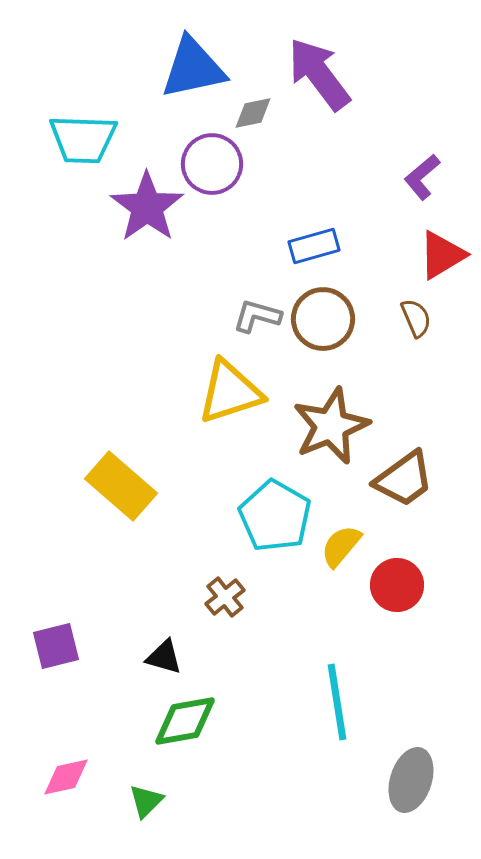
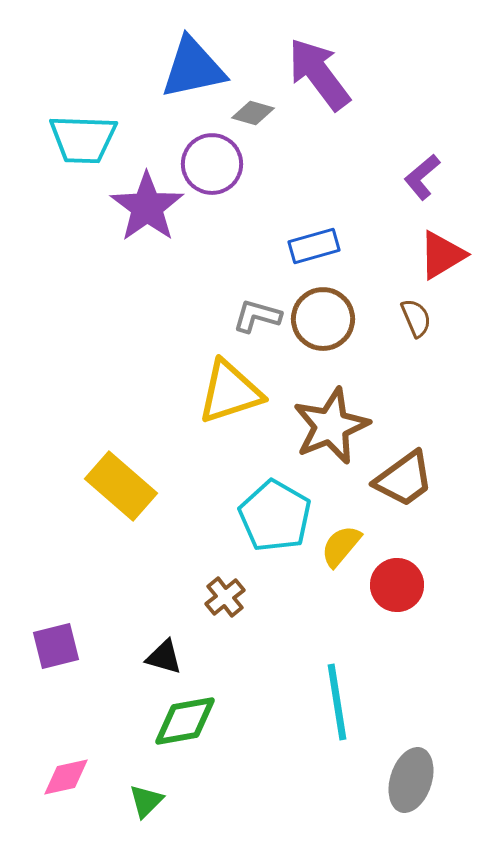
gray diamond: rotated 27 degrees clockwise
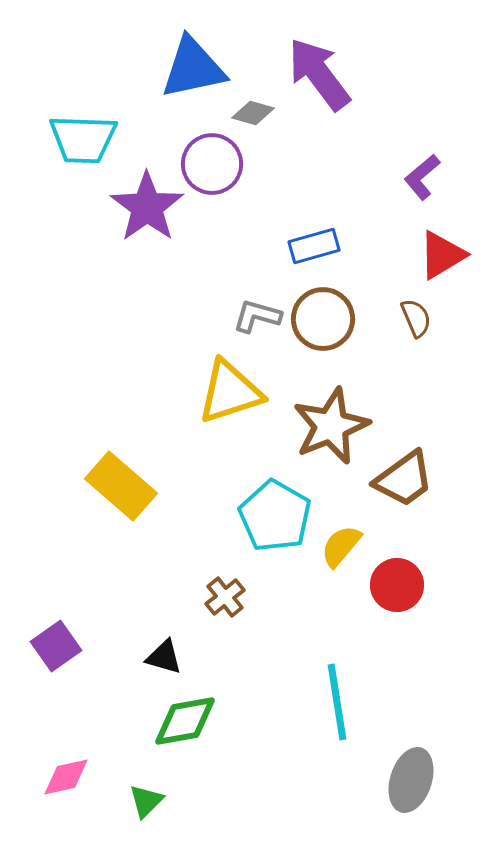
purple square: rotated 21 degrees counterclockwise
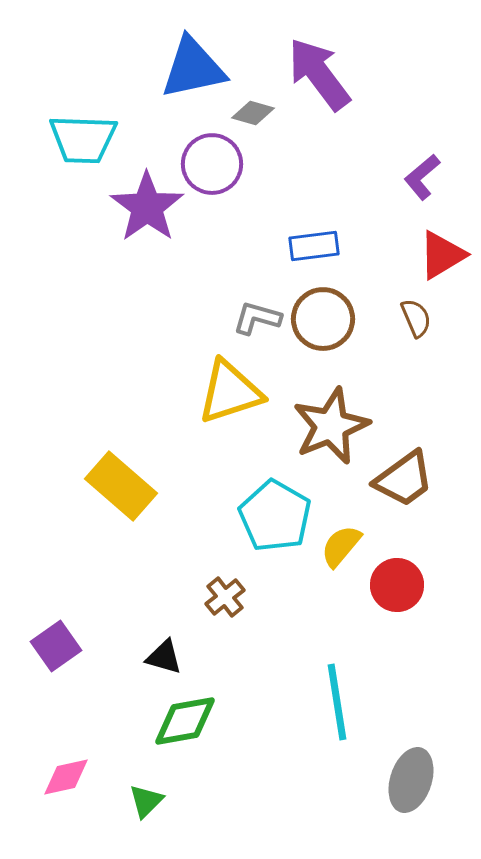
blue rectangle: rotated 9 degrees clockwise
gray L-shape: moved 2 px down
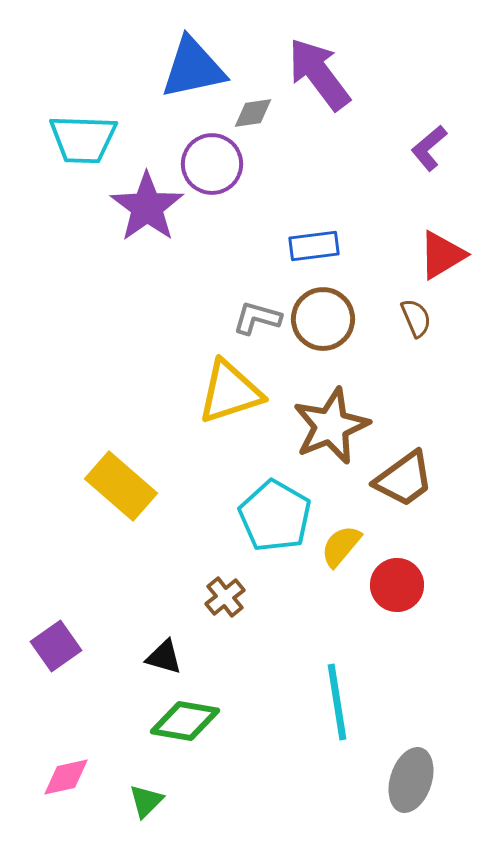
gray diamond: rotated 24 degrees counterclockwise
purple L-shape: moved 7 px right, 29 px up
green diamond: rotated 20 degrees clockwise
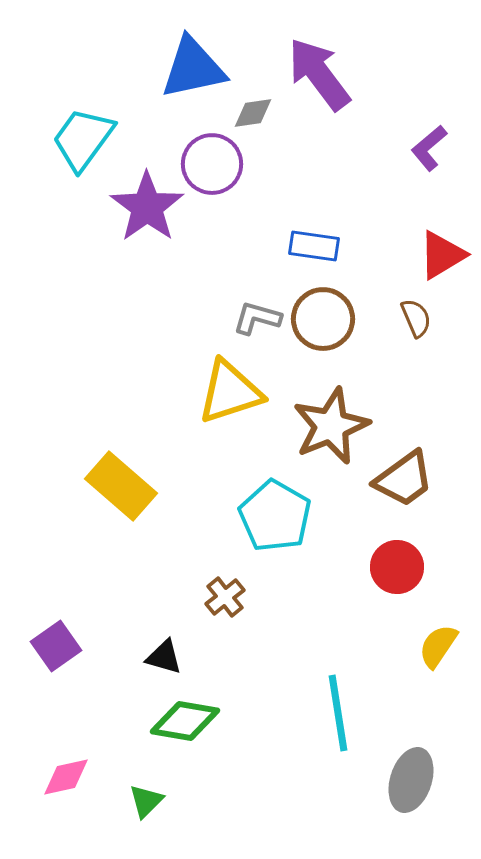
cyan trapezoid: rotated 124 degrees clockwise
blue rectangle: rotated 15 degrees clockwise
yellow semicircle: moved 97 px right, 100 px down; rotated 6 degrees counterclockwise
red circle: moved 18 px up
cyan line: moved 1 px right, 11 px down
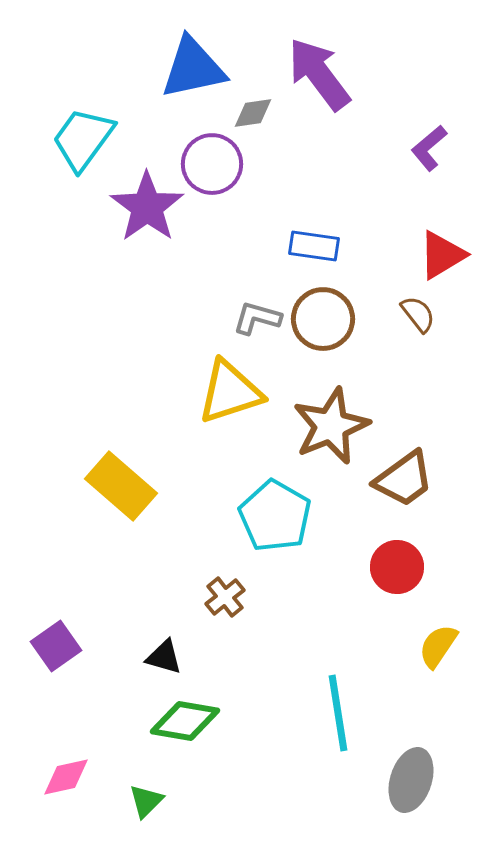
brown semicircle: moved 2 px right, 4 px up; rotated 15 degrees counterclockwise
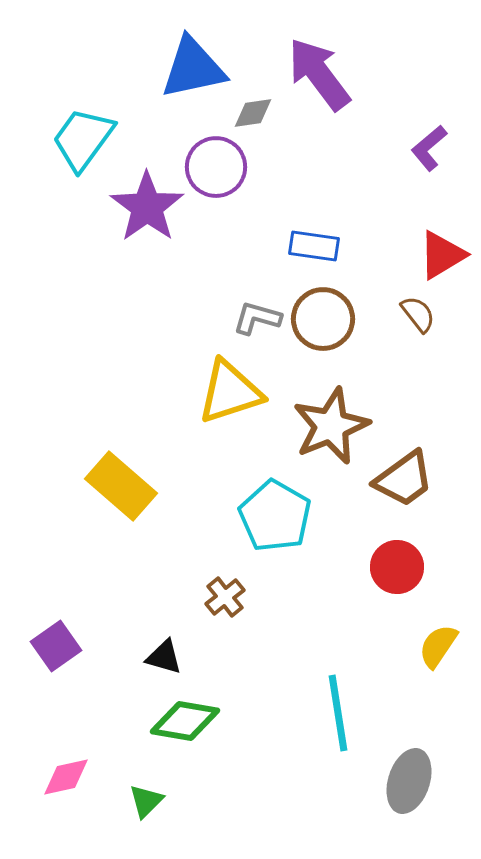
purple circle: moved 4 px right, 3 px down
gray ellipse: moved 2 px left, 1 px down
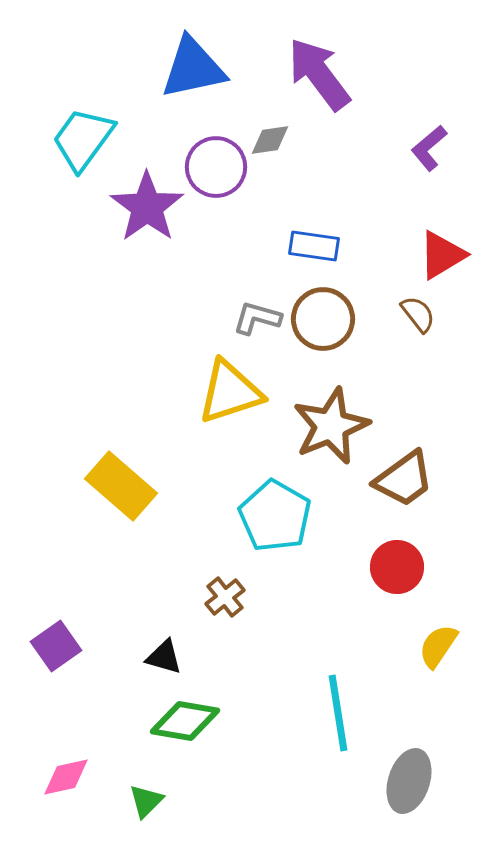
gray diamond: moved 17 px right, 27 px down
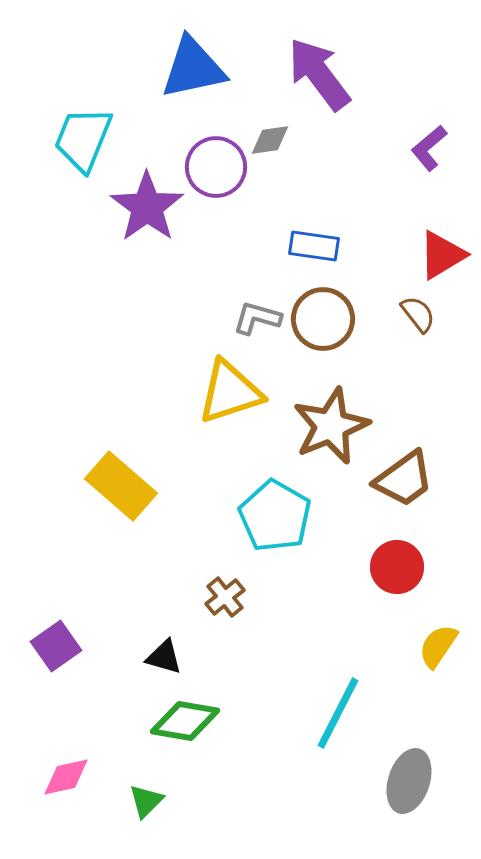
cyan trapezoid: rotated 14 degrees counterclockwise
cyan line: rotated 36 degrees clockwise
